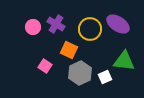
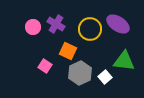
orange square: moved 1 px left, 1 px down
white square: rotated 16 degrees counterclockwise
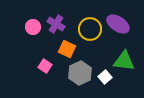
orange square: moved 1 px left, 2 px up
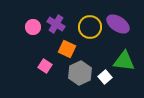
yellow circle: moved 2 px up
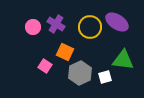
purple ellipse: moved 1 px left, 2 px up
orange square: moved 2 px left, 3 px down
green triangle: moved 1 px left, 1 px up
white square: rotated 24 degrees clockwise
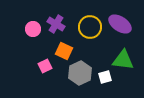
purple ellipse: moved 3 px right, 2 px down
pink circle: moved 2 px down
orange square: moved 1 px left, 1 px up
pink square: rotated 32 degrees clockwise
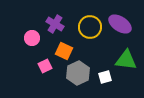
purple cross: moved 1 px left
pink circle: moved 1 px left, 9 px down
green triangle: moved 3 px right
gray hexagon: moved 2 px left
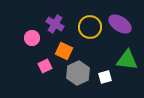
green triangle: moved 1 px right
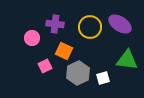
purple cross: rotated 24 degrees counterclockwise
white square: moved 2 px left, 1 px down
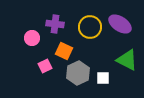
green triangle: rotated 20 degrees clockwise
white square: rotated 16 degrees clockwise
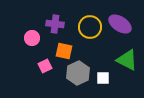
orange square: rotated 12 degrees counterclockwise
